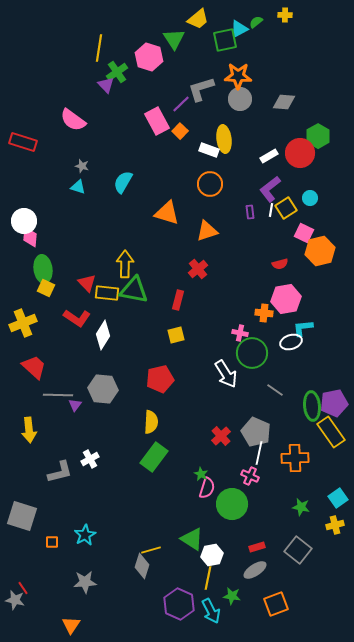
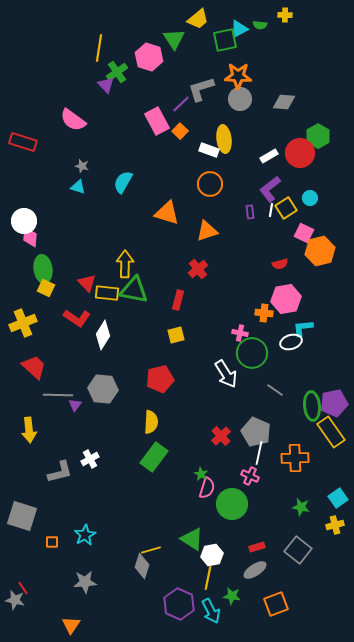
green semicircle at (256, 22): moved 4 px right, 3 px down; rotated 136 degrees counterclockwise
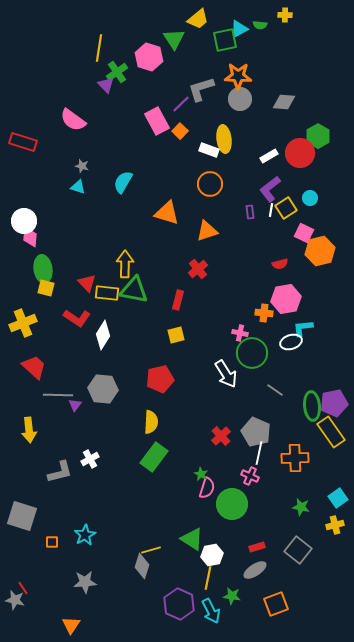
yellow square at (46, 288): rotated 12 degrees counterclockwise
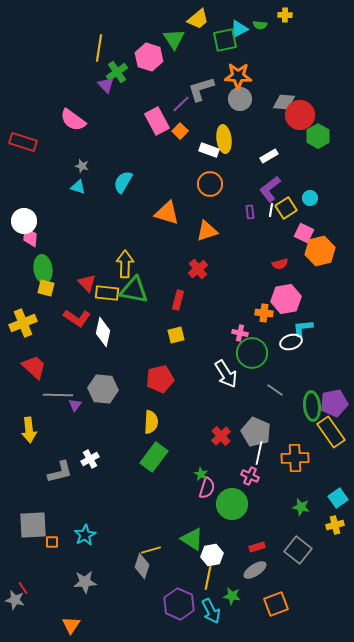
red circle at (300, 153): moved 38 px up
white diamond at (103, 335): moved 3 px up; rotated 20 degrees counterclockwise
gray square at (22, 516): moved 11 px right, 9 px down; rotated 20 degrees counterclockwise
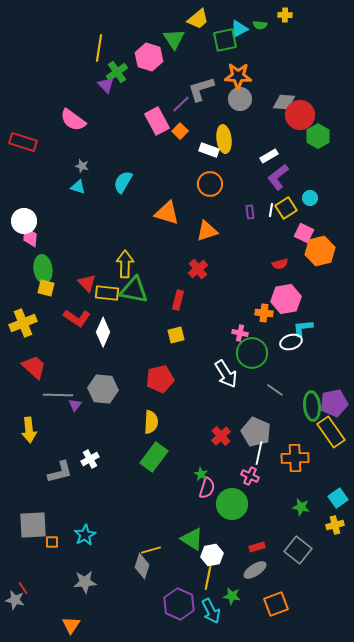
purple L-shape at (270, 189): moved 8 px right, 12 px up
white diamond at (103, 332): rotated 12 degrees clockwise
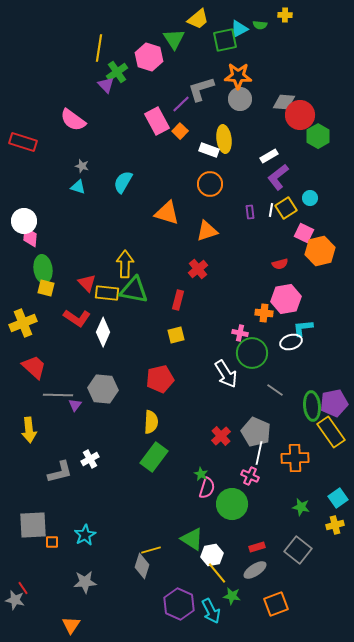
yellow line at (208, 578): moved 9 px right, 5 px up; rotated 50 degrees counterclockwise
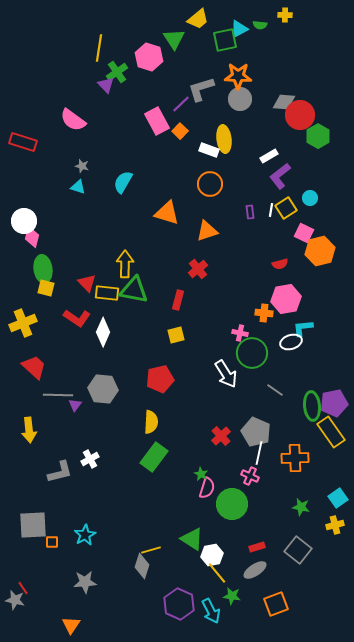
purple L-shape at (278, 177): moved 2 px right, 1 px up
pink diamond at (30, 237): moved 2 px right; rotated 10 degrees clockwise
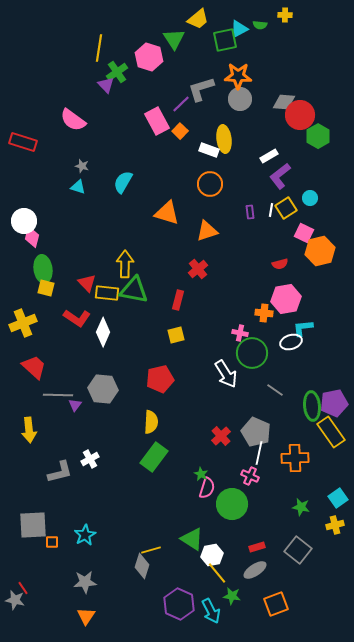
orange triangle at (71, 625): moved 15 px right, 9 px up
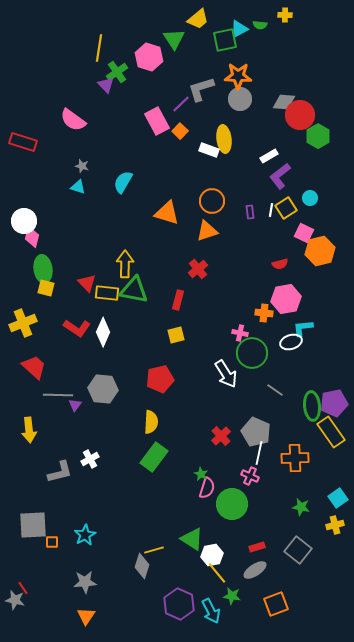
orange circle at (210, 184): moved 2 px right, 17 px down
red L-shape at (77, 318): moved 10 px down
yellow line at (151, 550): moved 3 px right
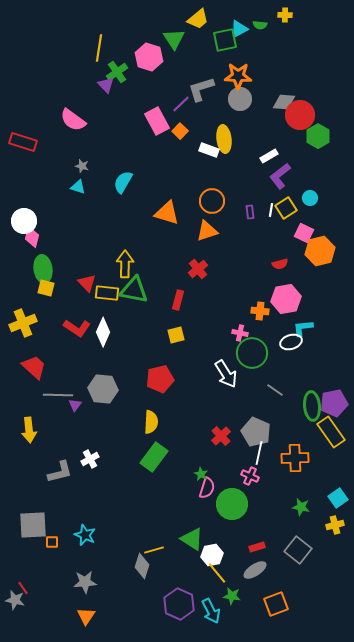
orange cross at (264, 313): moved 4 px left, 2 px up
cyan star at (85, 535): rotated 20 degrees counterclockwise
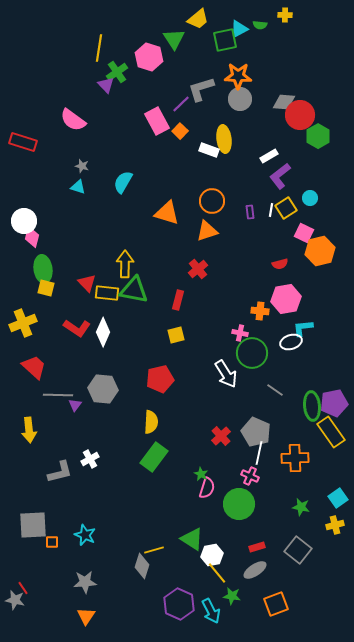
green circle at (232, 504): moved 7 px right
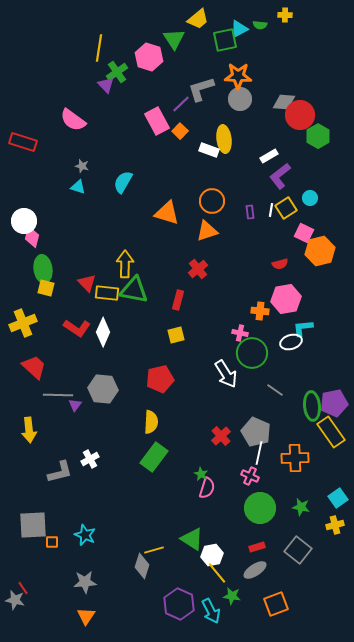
green circle at (239, 504): moved 21 px right, 4 px down
